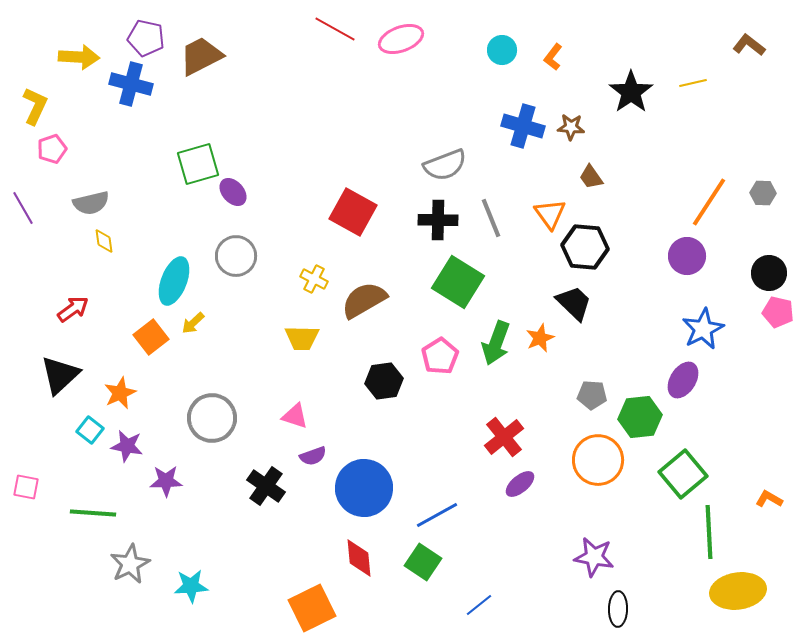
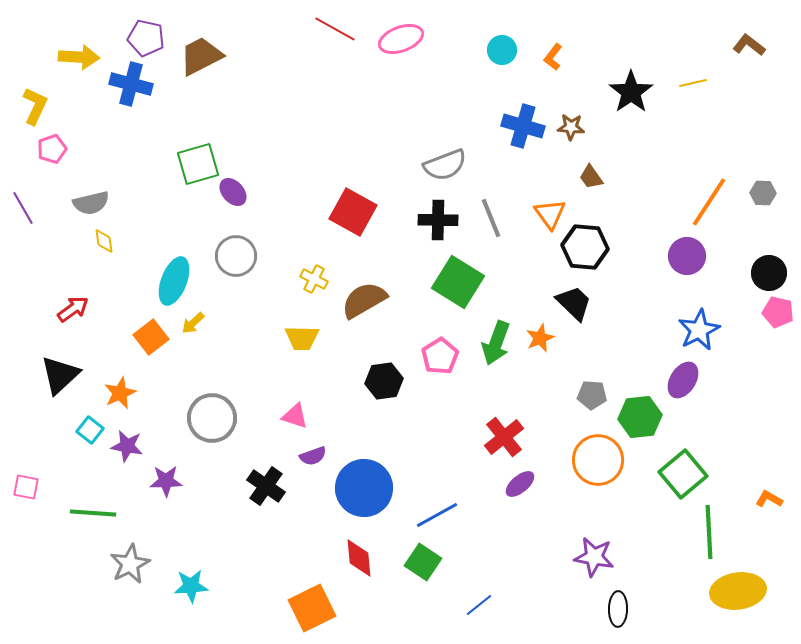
blue star at (703, 329): moved 4 px left, 1 px down
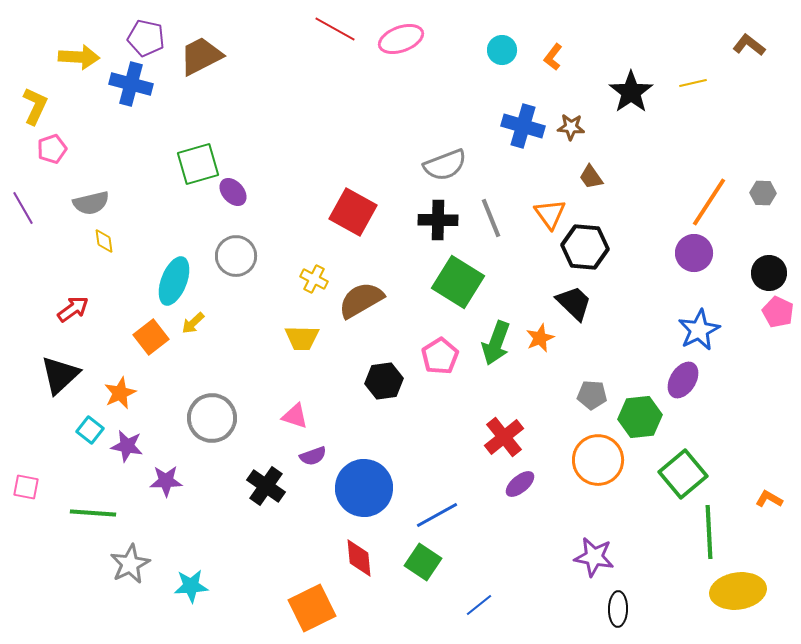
purple circle at (687, 256): moved 7 px right, 3 px up
brown semicircle at (364, 300): moved 3 px left
pink pentagon at (778, 312): rotated 12 degrees clockwise
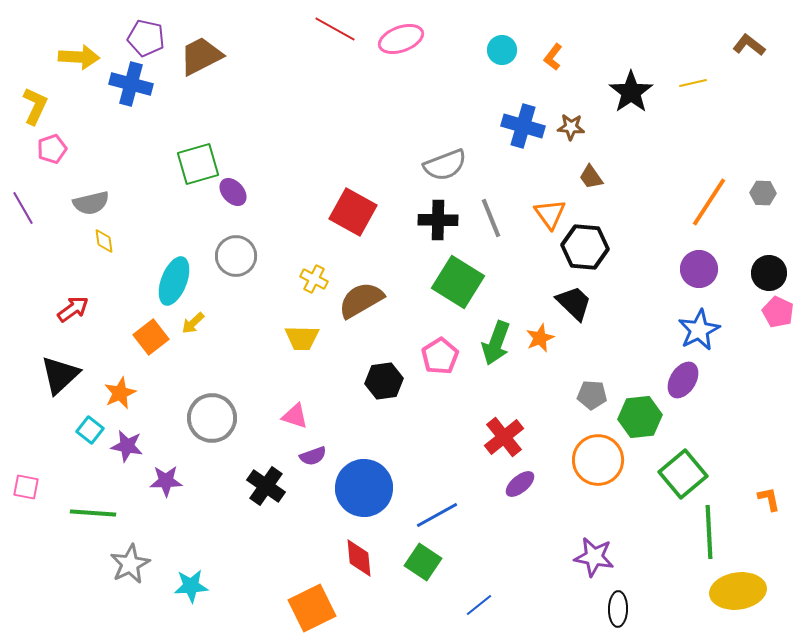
purple circle at (694, 253): moved 5 px right, 16 px down
orange L-shape at (769, 499): rotated 48 degrees clockwise
